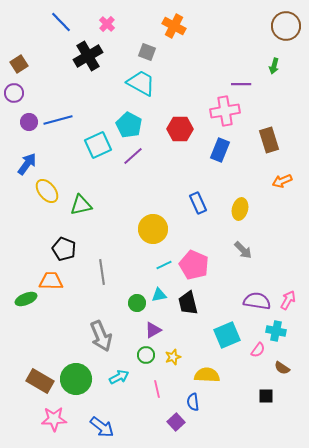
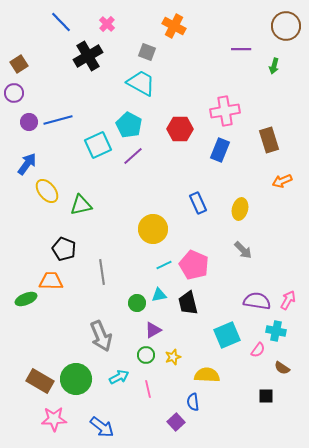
purple line at (241, 84): moved 35 px up
pink line at (157, 389): moved 9 px left
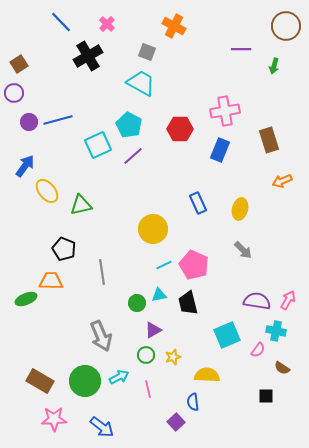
blue arrow at (27, 164): moved 2 px left, 2 px down
green circle at (76, 379): moved 9 px right, 2 px down
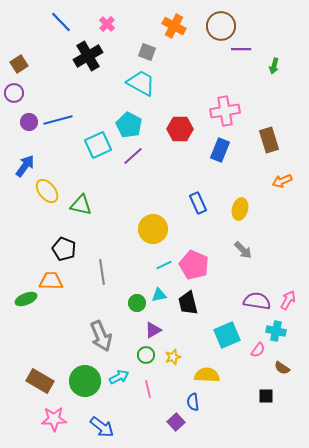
brown circle at (286, 26): moved 65 px left
green triangle at (81, 205): rotated 25 degrees clockwise
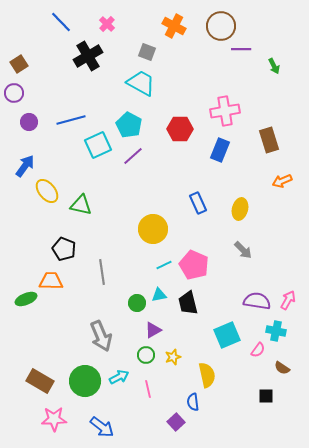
green arrow at (274, 66): rotated 42 degrees counterclockwise
blue line at (58, 120): moved 13 px right
yellow semicircle at (207, 375): rotated 75 degrees clockwise
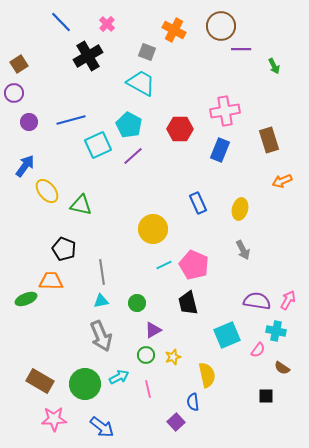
orange cross at (174, 26): moved 4 px down
gray arrow at (243, 250): rotated 18 degrees clockwise
cyan triangle at (159, 295): moved 58 px left, 6 px down
green circle at (85, 381): moved 3 px down
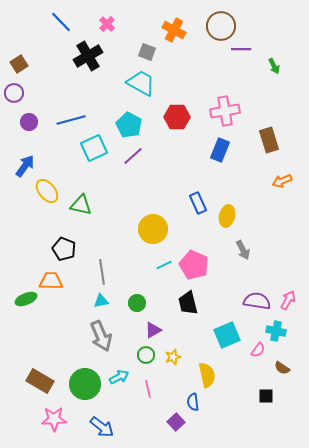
red hexagon at (180, 129): moved 3 px left, 12 px up
cyan square at (98, 145): moved 4 px left, 3 px down
yellow ellipse at (240, 209): moved 13 px left, 7 px down
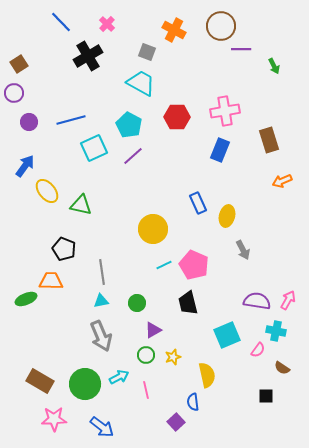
pink line at (148, 389): moved 2 px left, 1 px down
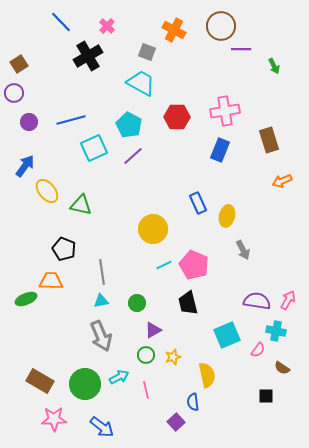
pink cross at (107, 24): moved 2 px down
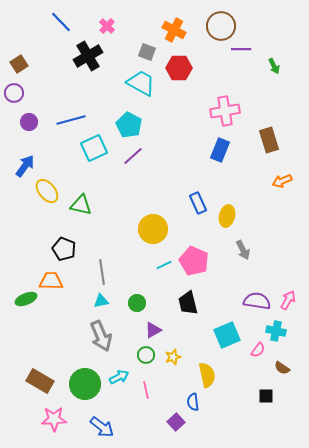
red hexagon at (177, 117): moved 2 px right, 49 px up
pink pentagon at (194, 265): moved 4 px up
